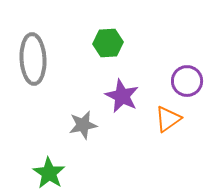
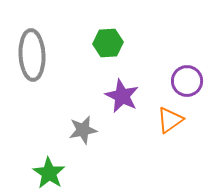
gray ellipse: moved 1 px left, 4 px up
orange triangle: moved 2 px right, 1 px down
gray star: moved 5 px down
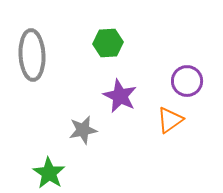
purple star: moved 2 px left
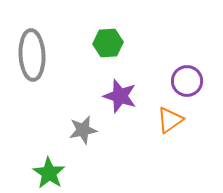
purple star: rotated 8 degrees counterclockwise
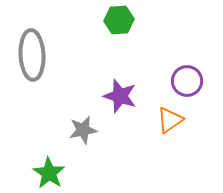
green hexagon: moved 11 px right, 23 px up
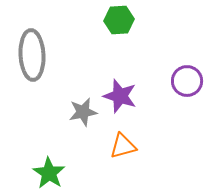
orange triangle: moved 47 px left, 26 px down; rotated 20 degrees clockwise
gray star: moved 18 px up
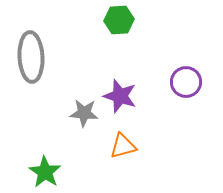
gray ellipse: moved 1 px left, 2 px down
purple circle: moved 1 px left, 1 px down
gray star: moved 1 px right, 1 px down; rotated 16 degrees clockwise
green star: moved 4 px left, 1 px up
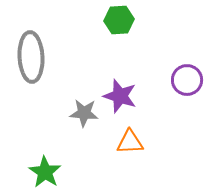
purple circle: moved 1 px right, 2 px up
orange triangle: moved 7 px right, 4 px up; rotated 12 degrees clockwise
